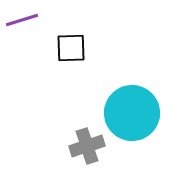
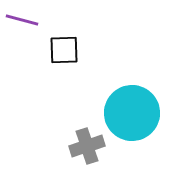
purple line: rotated 32 degrees clockwise
black square: moved 7 px left, 2 px down
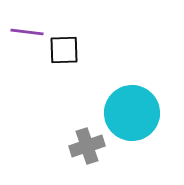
purple line: moved 5 px right, 12 px down; rotated 8 degrees counterclockwise
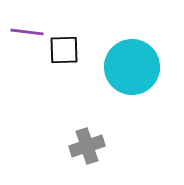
cyan circle: moved 46 px up
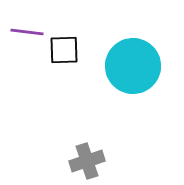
cyan circle: moved 1 px right, 1 px up
gray cross: moved 15 px down
